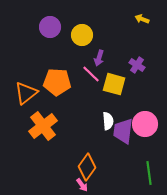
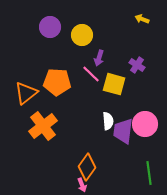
pink arrow: rotated 16 degrees clockwise
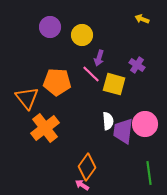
orange triangle: moved 1 px right, 5 px down; rotated 30 degrees counterclockwise
orange cross: moved 2 px right, 2 px down
pink arrow: rotated 144 degrees clockwise
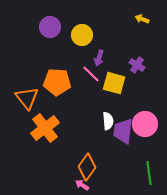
yellow square: moved 1 px up
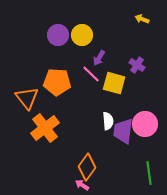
purple circle: moved 8 px right, 8 px down
purple arrow: rotated 14 degrees clockwise
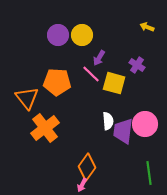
yellow arrow: moved 5 px right, 8 px down
pink arrow: rotated 96 degrees counterclockwise
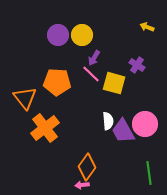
purple arrow: moved 5 px left
orange triangle: moved 2 px left
purple trapezoid: rotated 36 degrees counterclockwise
pink arrow: rotated 56 degrees clockwise
